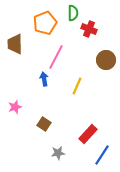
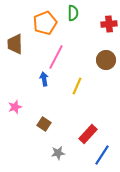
red cross: moved 20 px right, 5 px up; rotated 28 degrees counterclockwise
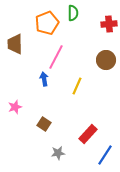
orange pentagon: moved 2 px right
blue line: moved 3 px right
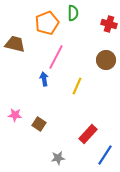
red cross: rotated 21 degrees clockwise
brown trapezoid: rotated 105 degrees clockwise
pink star: moved 8 px down; rotated 24 degrees clockwise
brown square: moved 5 px left
gray star: moved 5 px down
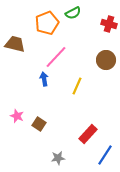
green semicircle: rotated 63 degrees clockwise
pink line: rotated 15 degrees clockwise
pink star: moved 2 px right, 1 px down; rotated 16 degrees clockwise
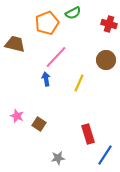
blue arrow: moved 2 px right
yellow line: moved 2 px right, 3 px up
red rectangle: rotated 60 degrees counterclockwise
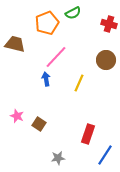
red rectangle: rotated 36 degrees clockwise
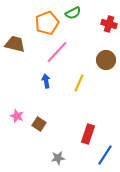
pink line: moved 1 px right, 5 px up
blue arrow: moved 2 px down
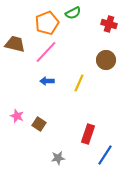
pink line: moved 11 px left
blue arrow: moved 1 px right; rotated 80 degrees counterclockwise
